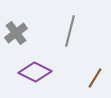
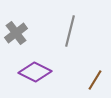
brown line: moved 2 px down
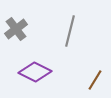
gray cross: moved 4 px up
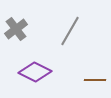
gray line: rotated 16 degrees clockwise
brown line: rotated 60 degrees clockwise
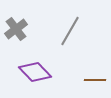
purple diamond: rotated 20 degrees clockwise
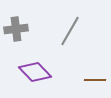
gray cross: rotated 30 degrees clockwise
